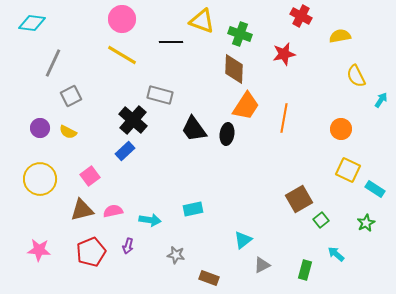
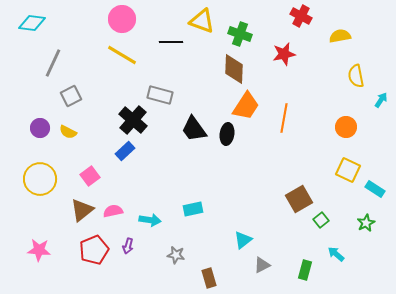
yellow semicircle at (356, 76): rotated 15 degrees clockwise
orange circle at (341, 129): moved 5 px right, 2 px up
brown triangle at (82, 210): rotated 25 degrees counterclockwise
red pentagon at (91, 252): moved 3 px right, 2 px up
brown rectangle at (209, 278): rotated 54 degrees clockwise
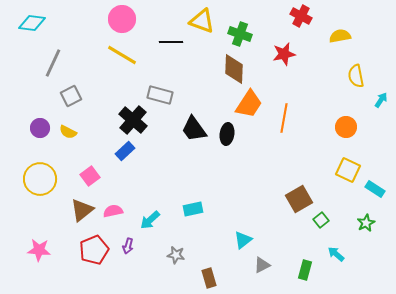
orange trapezoid at (246, 106): moved 3 px right, 2 px up
cyan arrow at (150, 220): rotated 130 degrees clockwise
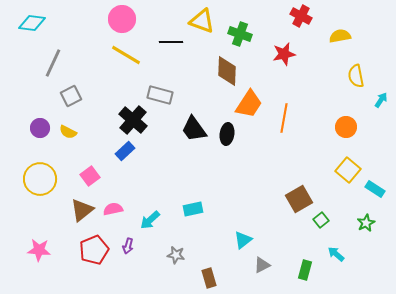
yellow line at (122, 55): moved 4 px right
brown diamond at (234, 69): moved 7 px left, 2 px down
yellow square at (348, 170): rotated 15 degrees clockwise
pink semicircle at (113, 211): moved 2 px up
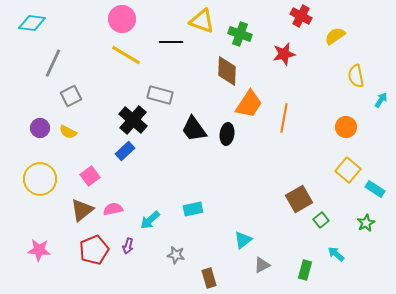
yellow semicircle at (340, 36): moved 5 px left; rotated 25 degrees counterclockwise
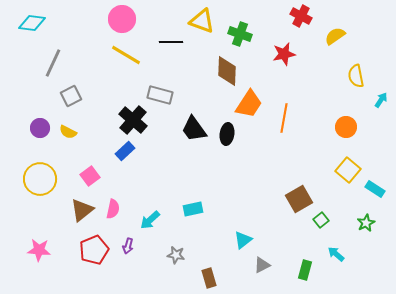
pink semicircle at (113, 209): rotated 114 degrees clockwise
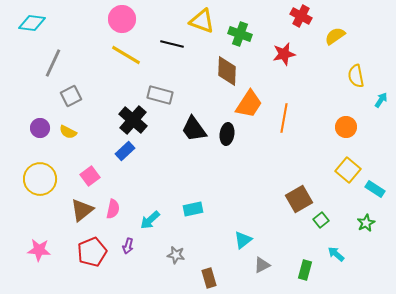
black line at (171, 42): moved 1 px right, 2 px down; rotated 15 degrees clockwise
red pentagon at (94, 250): moved 2 px left, 2 px down
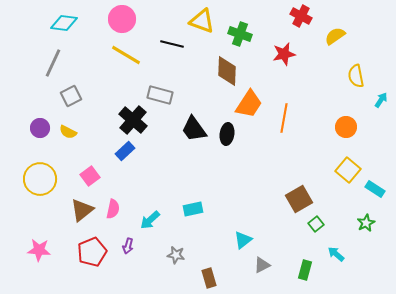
cyan diamond at (32, 23): moved 32 px right
green square at (321, 220): moved 5 px left, 4 px down
